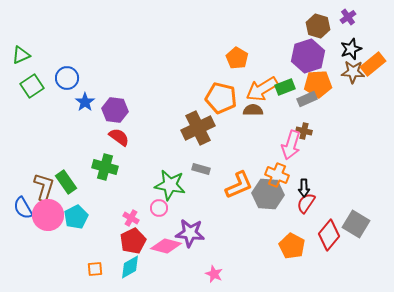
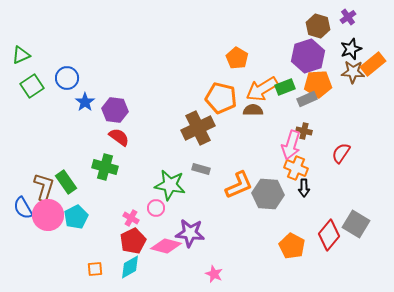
orange cross at (277, 175): moved 19 px right, 7 px up
red semicircle at (306, 203): moved 35 px right, 50 px up
pink circle at (159, 208): moved 3 px left
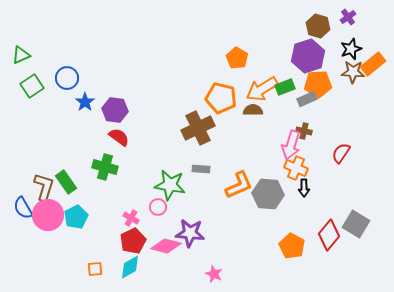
gray rectangle at (201, 169): rotated 12 degrees counterclockwise
pink circle at (156, 208): moved 2 px right, 1 px up
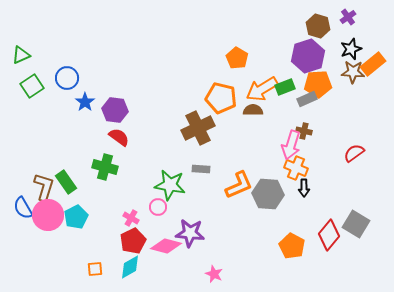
red semicircle at (341, 153): moved 13 px right; rotated 20 degrees clockwise
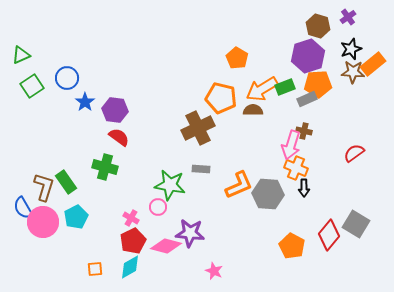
pink circle at (48, 215): moved 5 px left, 7 px down
pink star at (214, 274): moved 3 px up
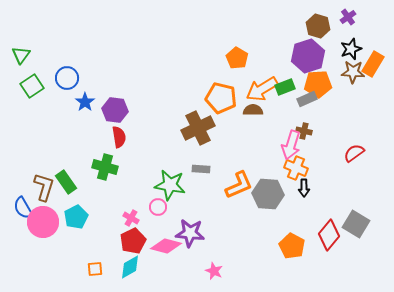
green triangle at (21, 55): rotated 30 degrees counterclockwise
orange rectangle at (373, 64): rotated 20 degrees counterclockwise
red semicircle at (119, 137): rotated 45 degrees clockwise
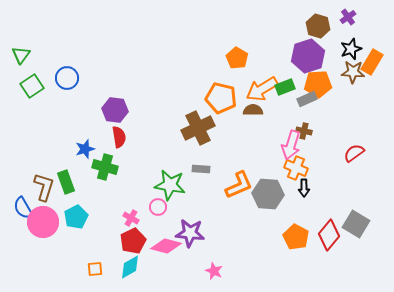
orange rectangle at (373, 64): moved 1 px left, 2 px up
blue star at (85, 102): moved 47 px down; rotated 18 degrees clockwise
green rectangle at (66, 182): rotated 15 degrees clockwise
orange pentagon at (292, 246): moved 4 px right, 9 px up
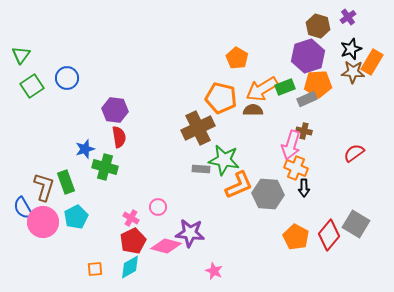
green star at (170, 185): moved 54 px right, 25 px up
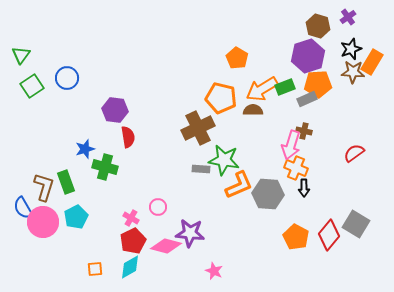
red semicircle at (119, 137): moved 9 px right
